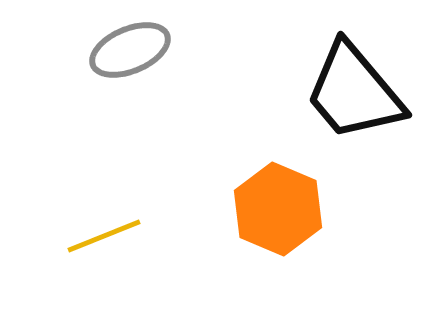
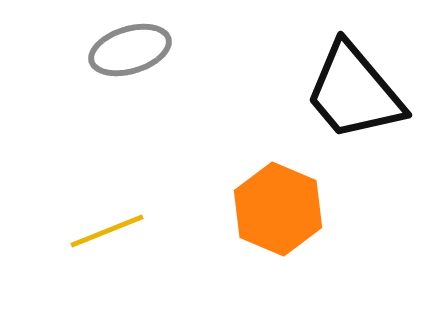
gray ellipse: rotated 6 degrees clockwise
yellow line: moved 3 px right, 5 px up
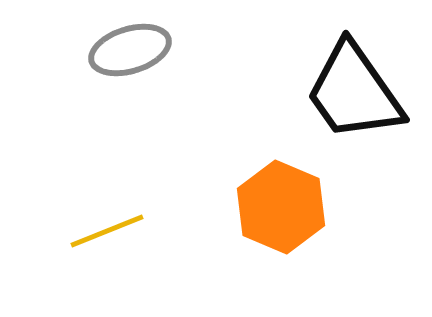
black trapezoid: rotated 5 degrees clockwise
orange hexagon: moved 3 px right, 2 px up
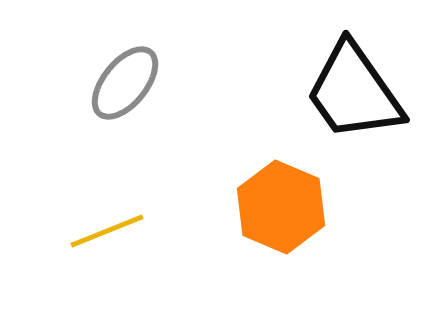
gray ellipse: moved 5 px left, 33 px down; rotated 34 degrees counterclockwise
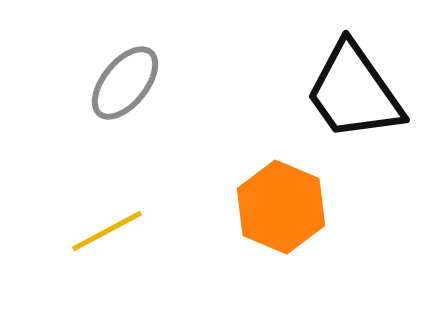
yellow line: rotated 6 degrees counterclockwise
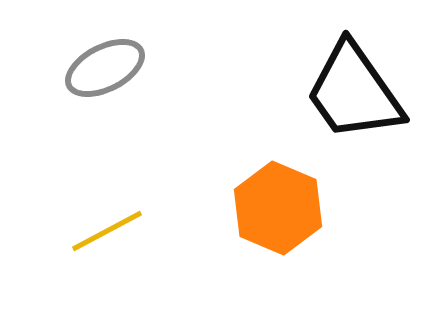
gray ellipse: moved 20 px left, 15 px up; rotated 24 degrees clockwise
orange hexagon: moved 3 px left, 1 px down
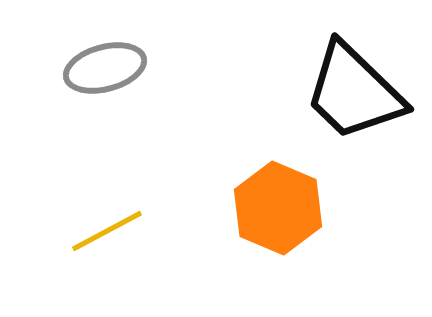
gray ellipse: rotated 12 degrees clockwise
black trapezoid: rotated 11 degrees counterclockwise
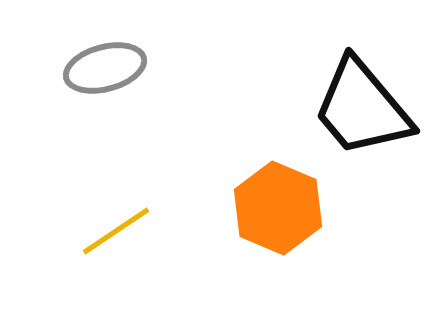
black trapezoid: moved 8 px right, 16 px down; rotated 6 degrees clockwise
yellow line: moved 9 px right; rotated 6 degrees counterclockwise
